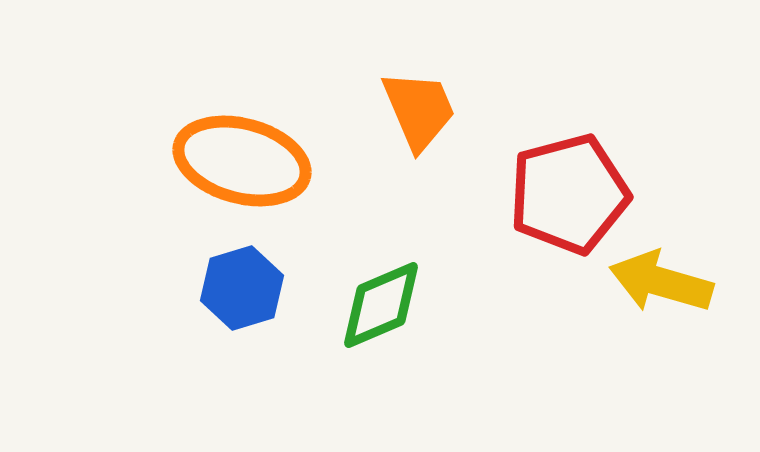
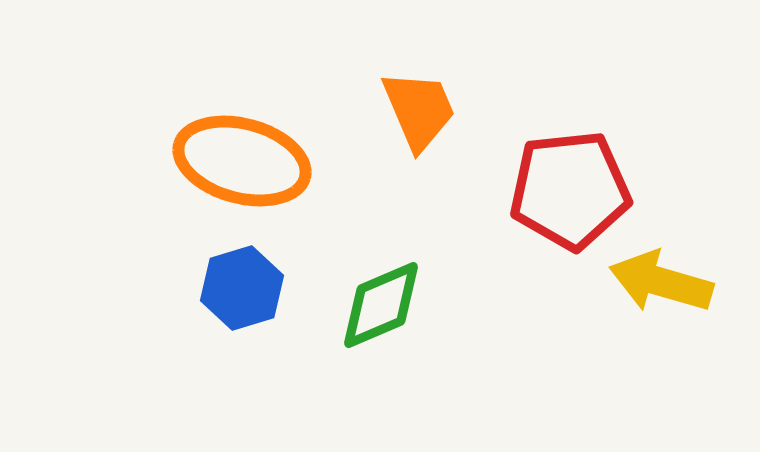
red pentagon: moved 1 px right, 4 px up; rotated 9 degrees clockwise
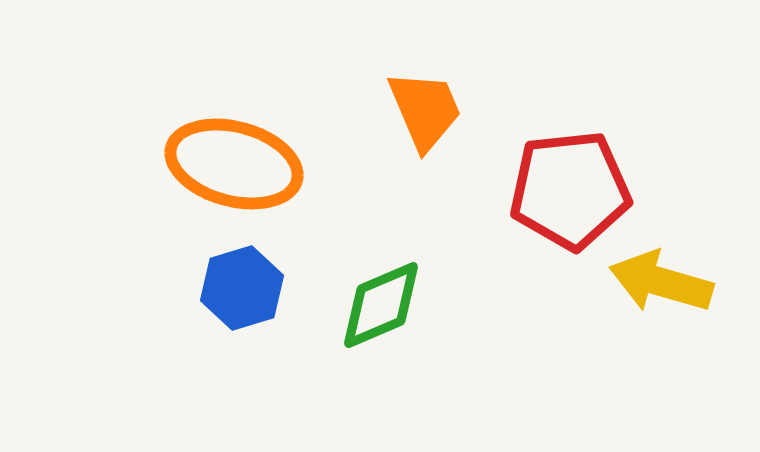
orange trapezoid: moved 6 px right
orange ellipse: moved 8 px left, 3 px down
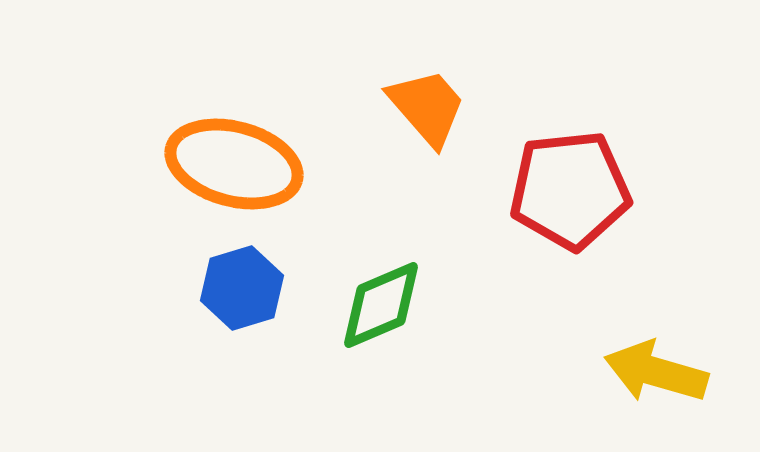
orange trapezoid: moved 2 px right, 3 px up; rotated 18 degrees counterclockwise
yellow arrow: moved 5 px left, 90 px down
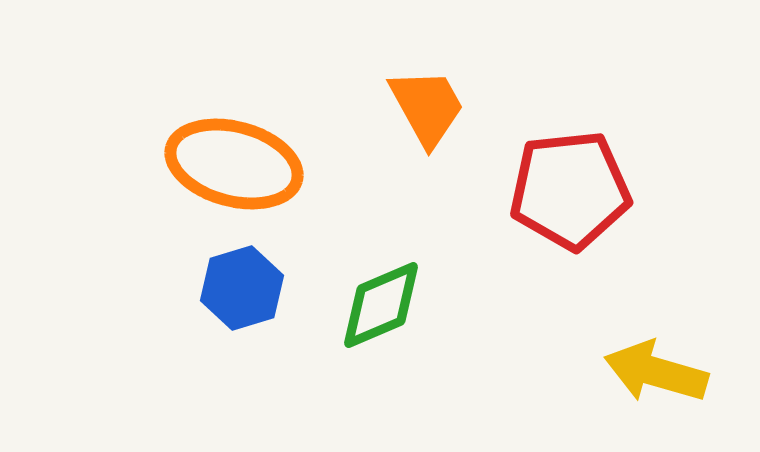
orange trapezoid: rotated 12 degrees clockwise
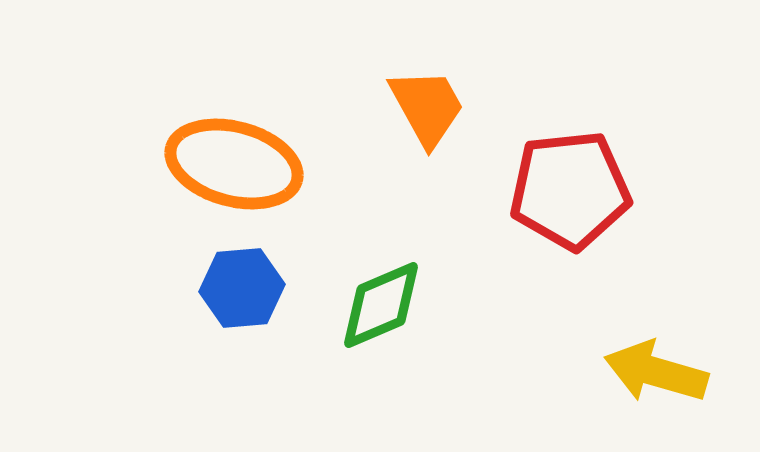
blue hexagon: rotated 12 degrees clockwise
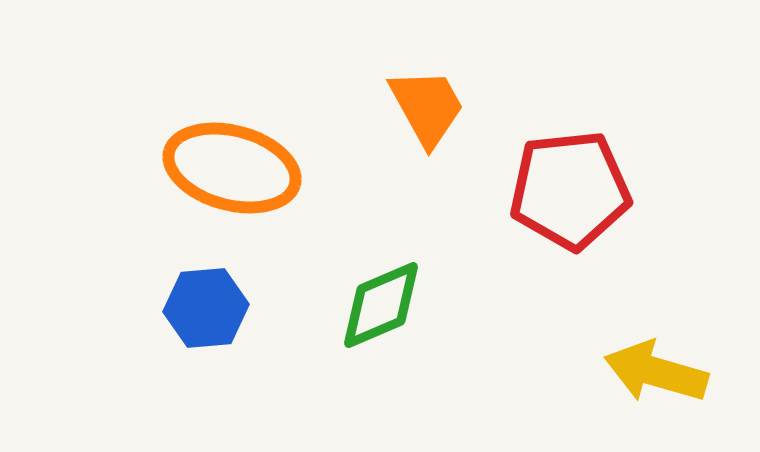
orange ellipse: moved 2 px left, 4 px down
blue hexagon: moved 36 px left, 20 px down
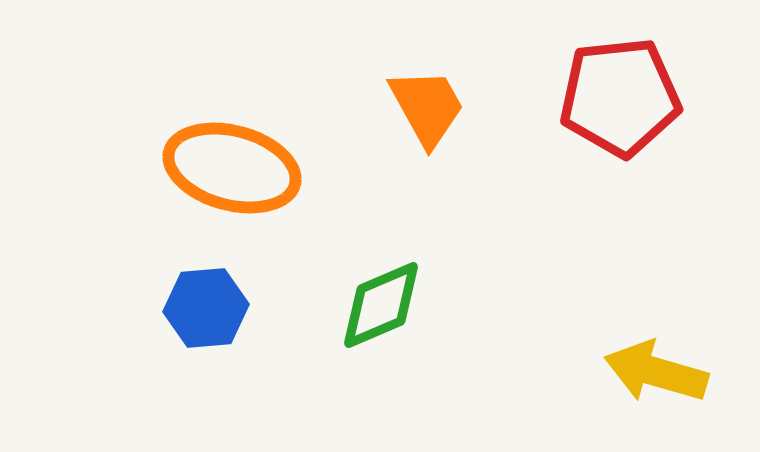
red pentagon: moved 50 px right, 93 px up
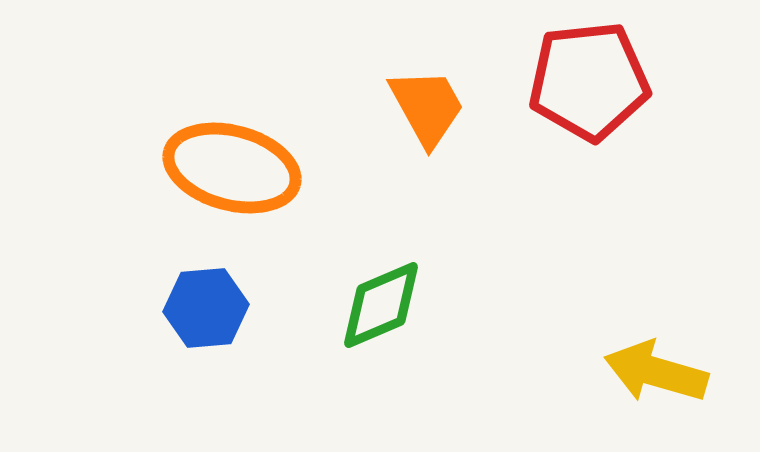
red pentagon: moved 31 px left, 16 px up
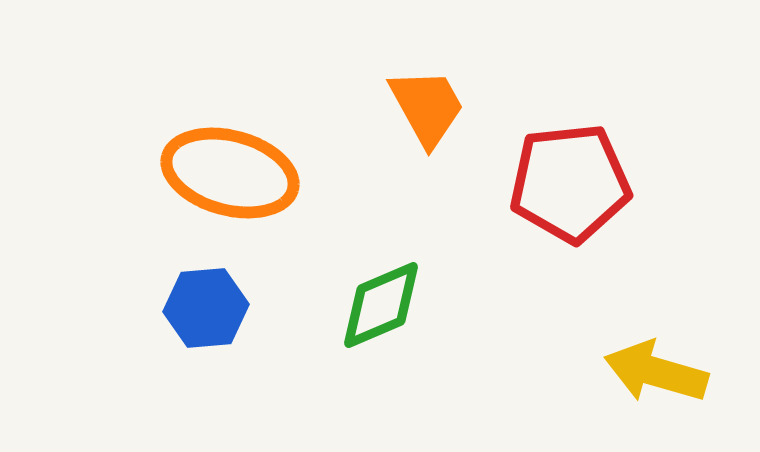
red pentagon: moved 19 px left, 102 px down
orange ellipse: moved 2 px left, 5 px down
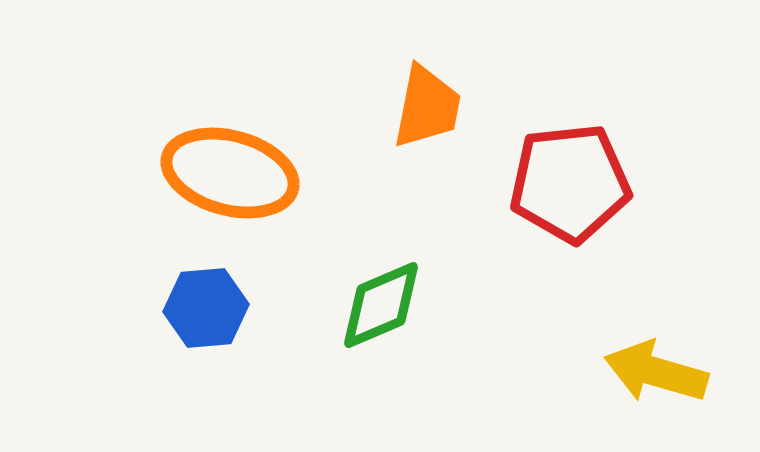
orange trapezoid: rotated 40 degrees clockwise
